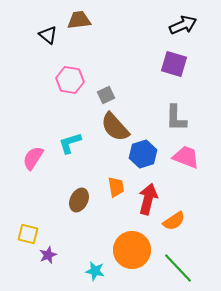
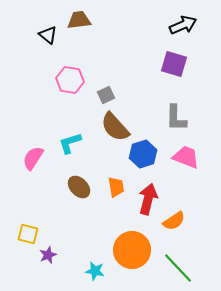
brown ellipse: moved 13 px up; rotated 70 degrees counterclockwise
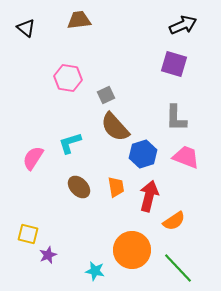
black triangle: moved 22 px left, 7 px up
pink hexagon: moved 2 px left, 2 px up
red arrow: moved 1 px right, 3 px up
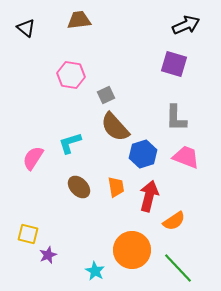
black arrow: moved 3 px right
pink hexagon: moved 3 px right, 3 px up
cyan star: rotated 18 degrees clockwise
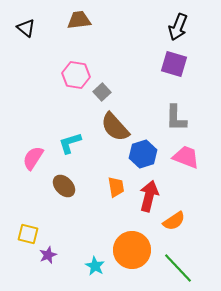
black arrow: moved 8 px left, 2 px down; rotated 136 degrees clockwise
pink hexagon: moved 5 px right
gray square: moved 4 px left, 3 px up; rotated 18 degrees counterclockwise
brown ellipse: moved 15 px left, 1 px up
cyan star: moved 5 px up
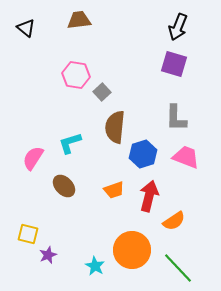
brown semicircle: rotated 48 degrees clockwise
orange trapezoid: moved 2 px left, 3 px down; rotated 80 degrees clockwise
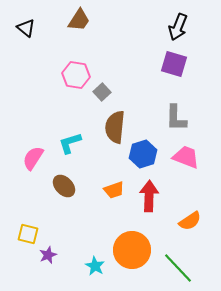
brown trapezoid: rotated 130 degrees clockwise
red arrow: rotated 12 degrees counterclockwise
orange semicircle: moved 16 px right
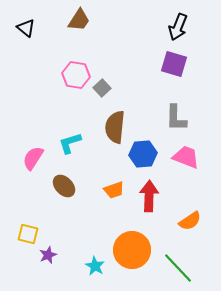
gray square: moved 4 px up
blue hexagon: rotated 12 degrees clockwise
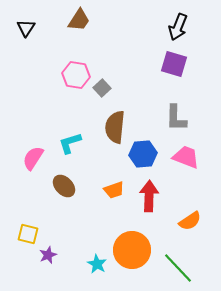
black triangle: rotated 24 degrees clockwise
cyan star: moved 2 px right, 2 px up
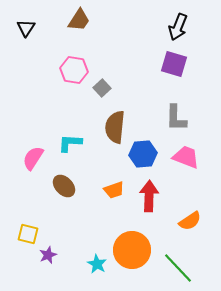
pink hexagon: moved 2 px left, 5 px up
cyan L-shape: rotated 20 degrees clockwise
